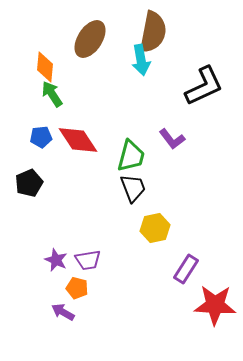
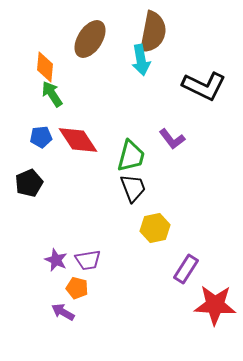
black L-shape: rotated 51 degrees clockwise
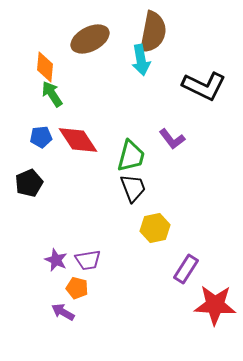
brown ellipse: rotated 30 degrees clockwise
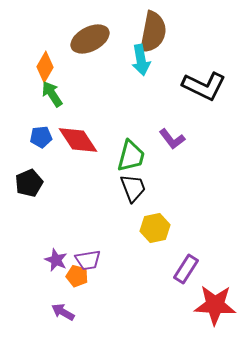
orange diamond: rotated 24 degrees clockwise
orange pentagon: moved 12 px up
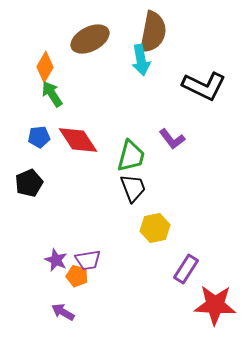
blue pentagon: moved 2 px left
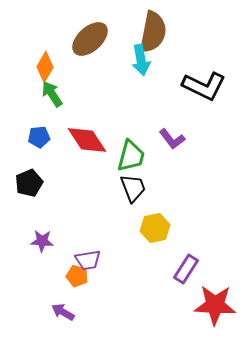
brown ellipse: rotated 15 degrees counterclockwise
red diamond: moved 9 px right
purple star: moved 14 px left, 19 px up; rotated 20 degrees counterclockwise
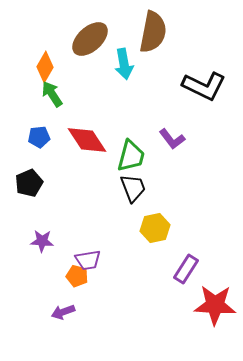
cyan arrow: moved 17 px left, 4 px down
purple arrow: rotated 50 degrees counterclockwise
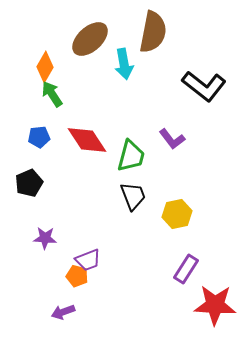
black L-shape: rotated 12 degrees clockwise
black trapezoid: moved 8 px down
yellow hexagon: moved 22 px right, 14 px up
purple star: moved 3 px right, 3 px up
purple trapezoid: rotated 12 degrees counterclockwise
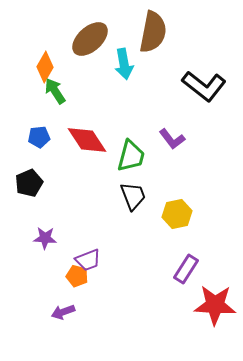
green arrow: moved 3 px right, 3 px up
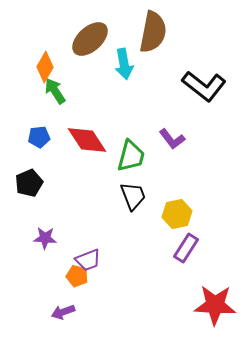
purple rectangle: moved 21 px up
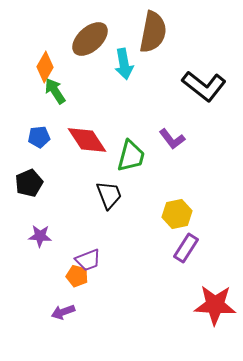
black trapezoid: moved 24 px left, 1 px up
purple star: moved 5 px left, 2 px up
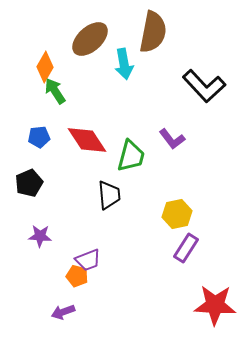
black L-shape: rotated 9 degrees clockwise
black trapezoid: rotated 16 degrees clockwise
